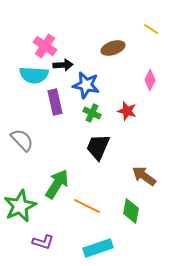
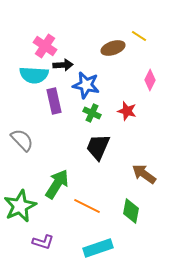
yellow line: moved 12 px left, 7 px down
purple rectangle: moved 1 px left, 1 px up
brown arrow: moved 2 px up
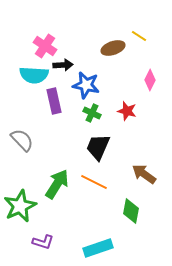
orange line: moved 7 px right, 24 px up
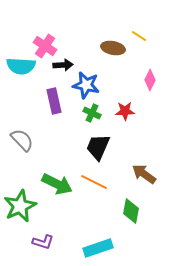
brown ellipse: rotated 30 degrees clockwise
cyan semicircle: moved 13 px left, 9 px up
red star: moved 2 px left; rotated 18 degrees counterclockwise
green arrow: rotated 84 degrees clockwise
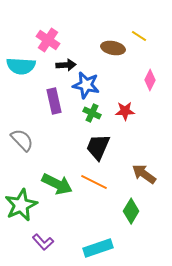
pink cross: moved 3 px right, 6 px up
black arrow: moved 3 px right
green star: moved 1 px right, 1 px up
green diamond: rotated 20 degrees clockwise
purple L-shape: rotated 30 degrees clockwise
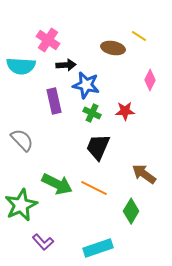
orange line: moved 6 px down
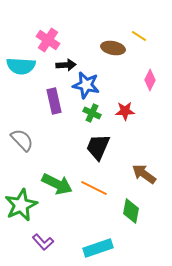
green diamond: rotated 20 degrees counterclockwise
